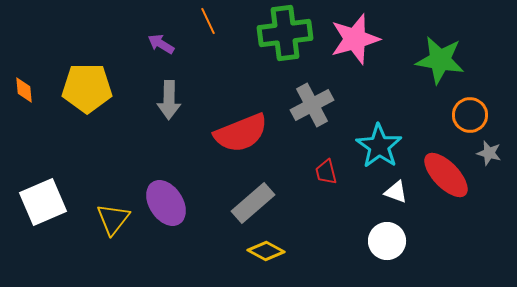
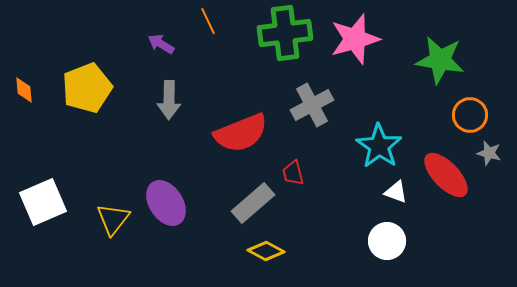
yellow pentagon: rotated 21 degrees counterclockwise
red trapezoid: moved 33 px left, 1 px down
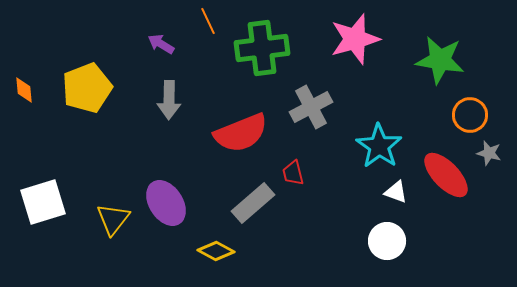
green cross: moved 23 px left, 15 px down
gray cross: moved 1 px left, 2 px down
white square: rotated 6 degrees clockwise
yellow diamond: moved 50 px left
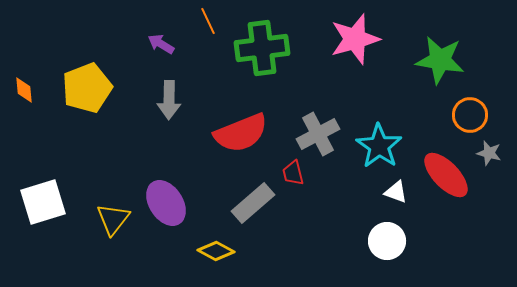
gray cross: moved 7 px right, 27 px down
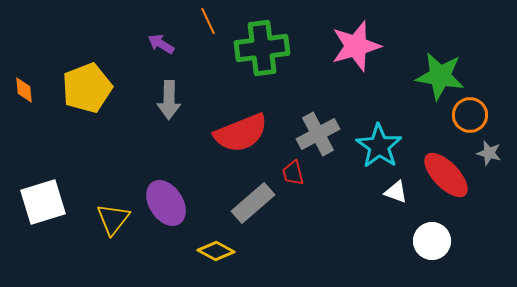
pink star: moved 1 px right, 7 px down
green star: moved 16 px down
white circle: moved 45 px right
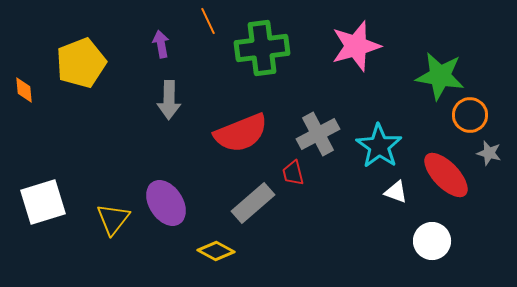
purple arrow: rotated 48 degrees clockwise
yellow pentagon: moved 6 px left, 25 px up
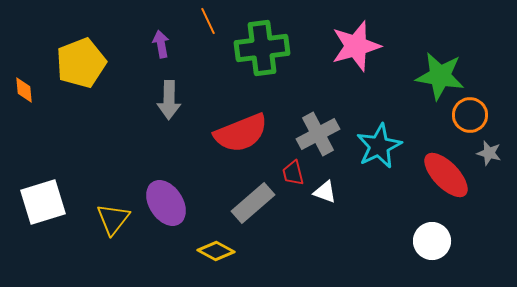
cyan star: rotated 12 degrees clockwise
white triangle: moved 71 px left
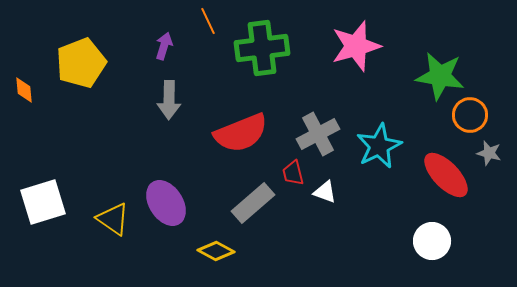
purple arrow: moved 3 px right, 2 px down; rotated 28 degrees clockwise
yellow triangle: rotated 33 degrees counterclockwise
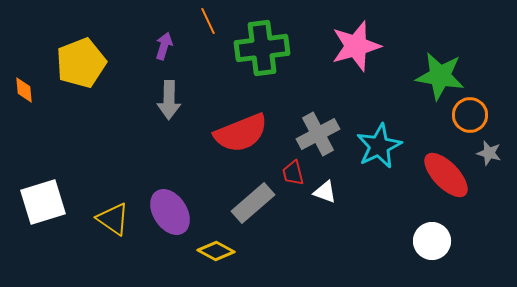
purple ellipse: moved 4 px right, 9 px down
